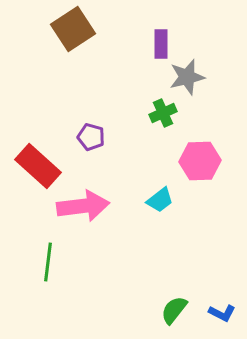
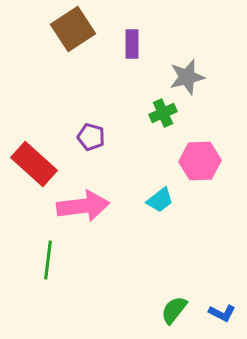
purple rectangle: moved 29 px left
red rectangle: moved 4 px left, 2 px up
green line: moved 2 px up
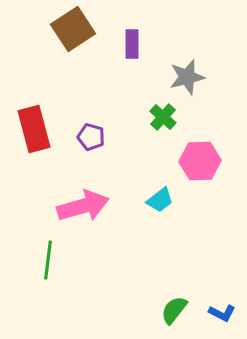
green cross: moved 4 px down; rotated 24 degrees counterclockwise
red rectangle: moved 35 px up; rotated 33 degrees clockwise
pink arrow: rotated 9 degrees counterclockwise
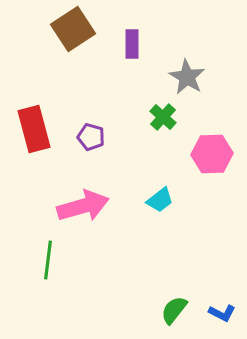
gray star: rotated 27 degrees counterclockwise
pink hexagon: moved 12 px right, 7 px up
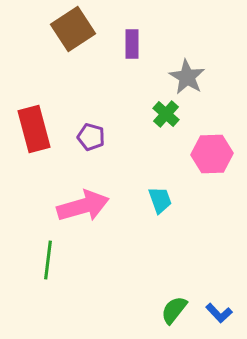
green cross: moved 3 px right, 3 px up
cyan trapezoid: rotated 72 degrees counterclockwise
blue L-shape: moved 3 px left; rotated 20 degrees clockwise
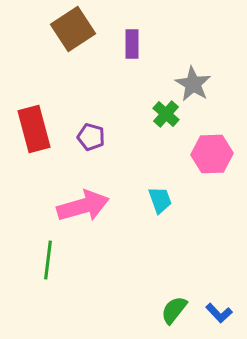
gray star: moved 6 px right, 7 px down
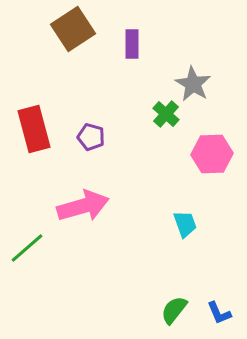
cyan trapezoid: moved 25 px right, 24 px down
green line: moved 21 px left, 12 px up; rotated 42 degrees clockwise
blue L-shape: rotated 20 degrees clockwise
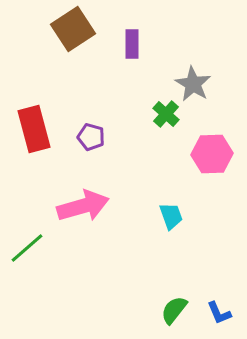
cyan trapezoid: moved 14 px left, 8 px up
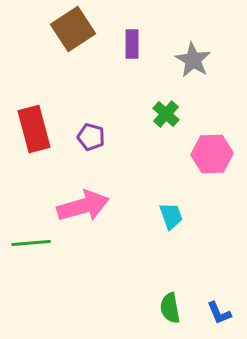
gray star: moved 24 px up
green line: moved 4 px right, 5 px up; rotated 36 degrees clockwise
green semicircle: moved 4 px left, 2 px up; rotated 48 degrees counterclockwise
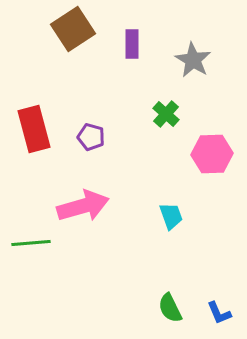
green semicircle: rotated 16 degrees counterclockwise
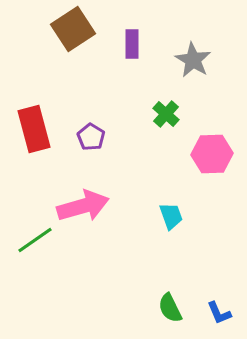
purple pentagon: rotated 16 degrees clockwise
green line: moved 4 px right, 3 px up; rotated 30 degrees counterclockwise
